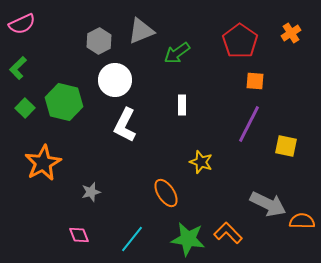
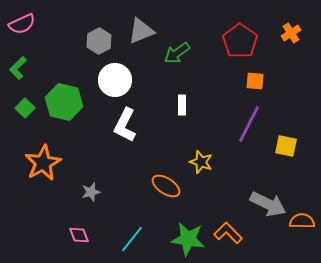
orange ellipse: moved 7 px up; rotated 24 degrees counterclockwise
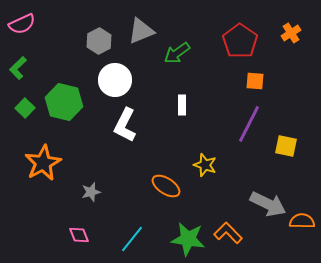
yellow star: moved 4 px right, 3 px down
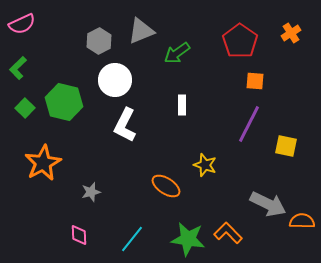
pink diamond: rotated 20 degrees clockwise
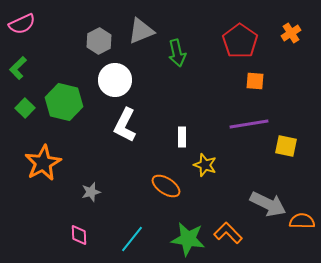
green arrow: rotated 68 degrees counterclockwise
white rectangle: moved 32 px down
purple line: rotated 54 degrees clockwise
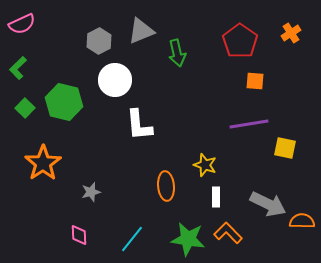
white L-shape: moved 14 px right; rotated 32 degrees counterclockwise
white rectangle: moved 34 px right, 60 px down
yellow square: moved 1 px left, 2 px down
orange star: rotated 6 degrees counterclockwise
orange ellipse: rotated 52 degrees clockwise
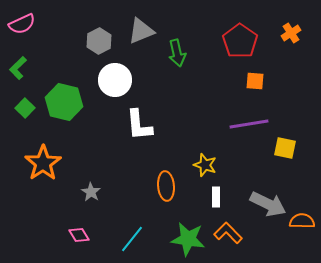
gray star: rotated 24 degrees counterclockwise
pink diamond: rotated 30 degrees counterclockwise
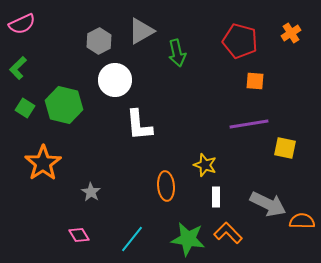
gray triangle: rotated 8 degrees counterclockwise
red pentagon: rotated 20 degrees counterclockwise
green hexagon: moved 3 px down
green square: rotated 12 degrees counterclockwise
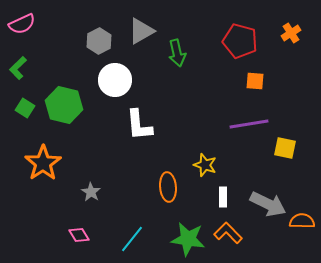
orange ellipse: moved 2 px right, 1 px down
white rectangle: moved 7 px right
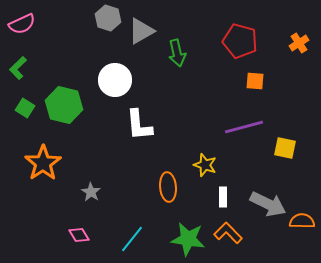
orange cross: moved 8 px right, 10 px down
gray hexagon: moved 9 px right, 23 px up; rotated 15 degrees counterclockwise
purple line: moved 5 px left, 3 px down; rotated 6 degrees counterclockwise
